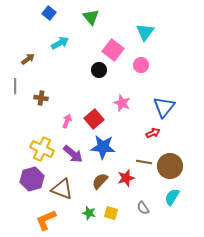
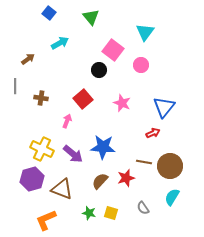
red square: moved 11 px left, 20 px up
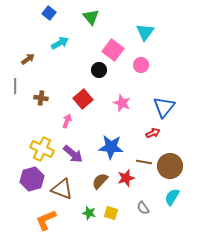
blue star: moved 8 px right
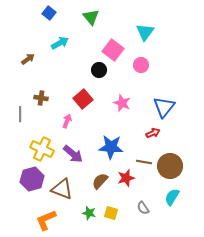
gray line: moved 5 px right, 28 px down
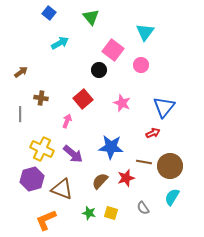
brown arrow: moved 7 px left, 13 px down
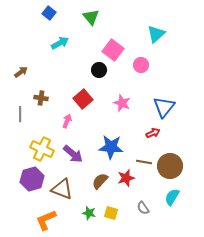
cyan triangle: moved 11 px right, 2 px down; rotated 12 degrees clockwise
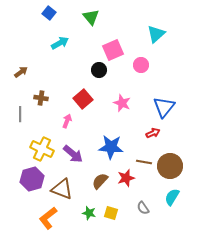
pink square: rotated 30 degrees clockwise
orange L-shape: moved 2 px right, 2 px up; rotated 15 degrees counterclockwise
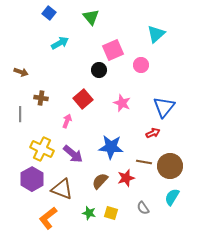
brown arrow: rotated 56 degrees clockwise
purple hexagon: rotated 15 degrees counterclockwise
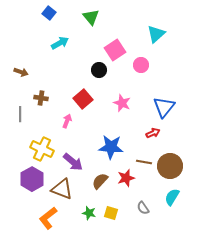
pink square: moved 2 px right; rotated 10 degrees counterclockwise
purple arrow: moved 8 px down
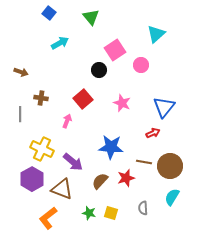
gray semicircle: rotated 32 degrees clockwise
